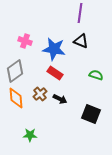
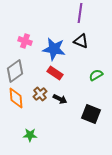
green semicircle: rotated 48 degrees counterclockwise
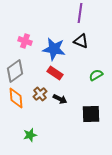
black square: rotated 24 degrees counterclockwise
green star: rotated 16 degrees counterclockwise
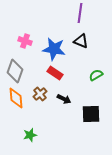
gray diamond: rotated 35 degrees counterclockwise
black arrow: moved 4 px right
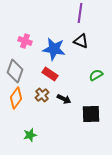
red rectangle: moved 5 px left, 1 px down
brown cross: moved 2 px right, 1 px down
orange diamond: rotated 40 degrees clockwise
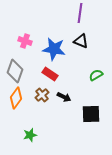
black arrow: moved 2 px up
